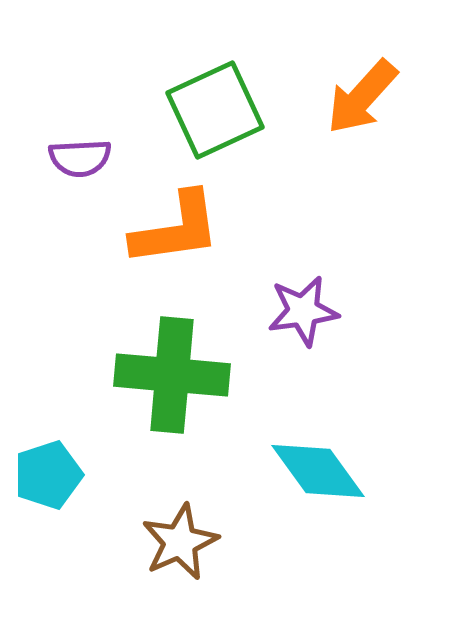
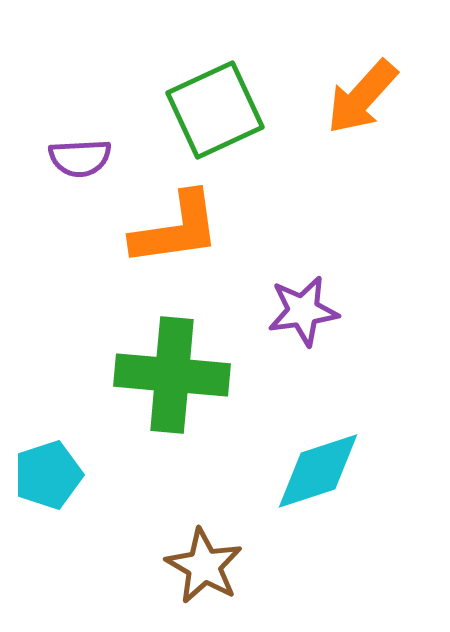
cyan diamond: rotated 72 degrees counterclockwise
brown star: moved 24 px right, 24 px down; rotated 18 degrees counterclockwise
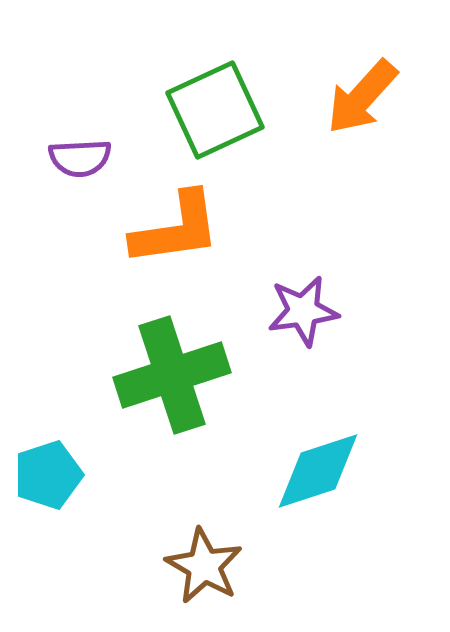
green cross: rotated 23 degrees counterclockwise
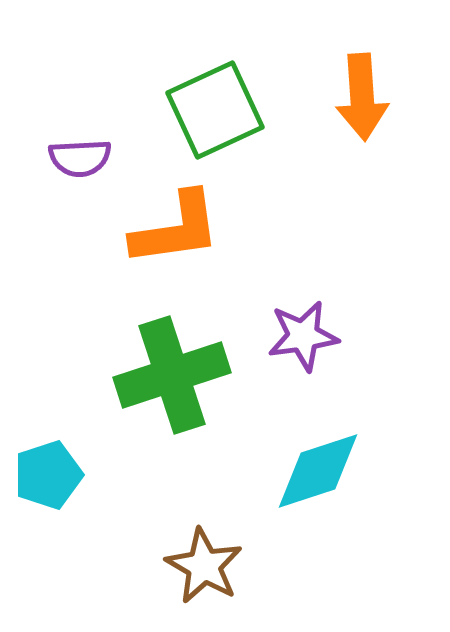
orange arrow: rotated 46 degrees counterclockwise
purple star: moved 25 px down
